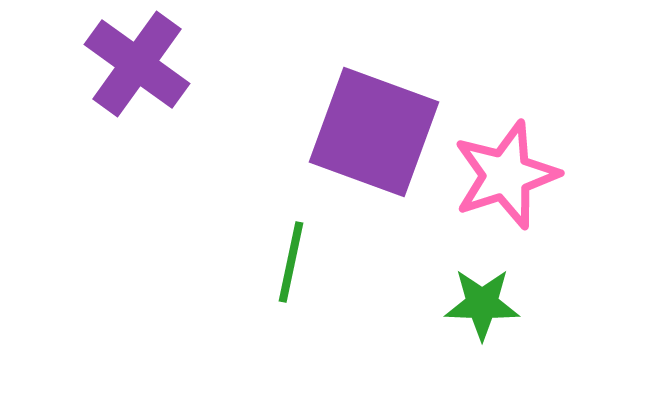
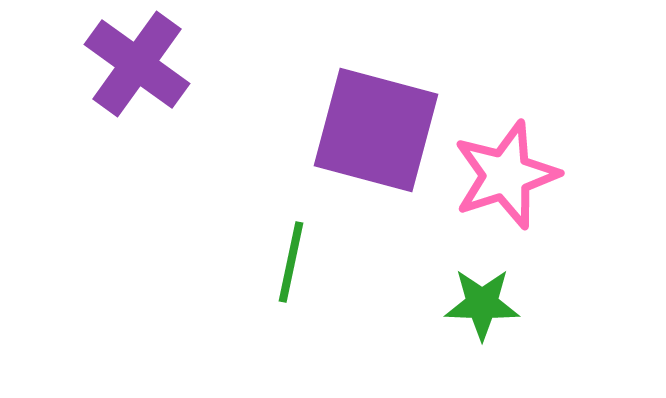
purple square: moved 2 px right, 2 px up; rotated 5 degrees counterclockwise
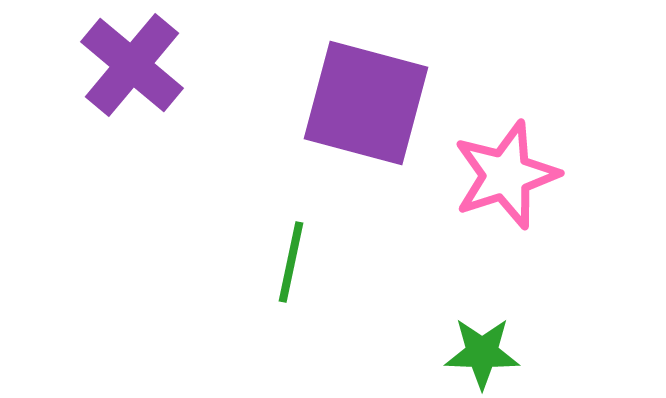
purple cross: moved 5 px left, 1 px down; rotated 4 degrees clockwise
purple square: moved 10 px left, 27 px up
green star: moved 49 px down
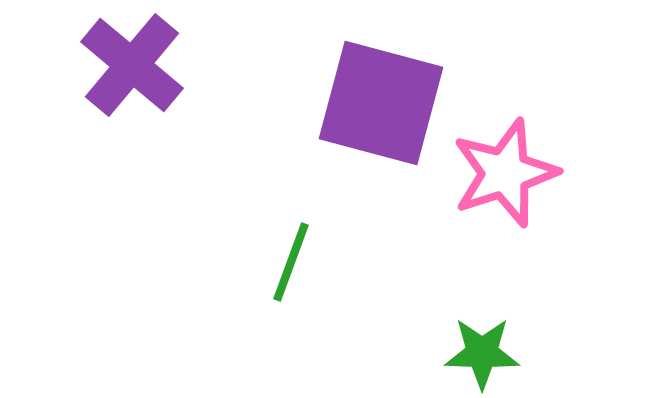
purple square: moved 15 px right
pink star: moved 1 px left, 2 px up
green line: rotated 8 degrees clockwise
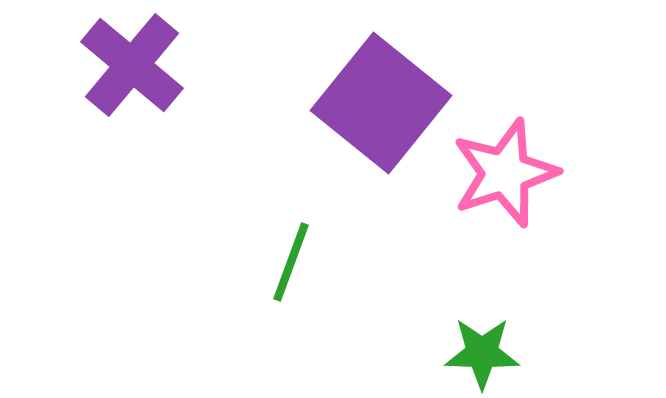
purple square: rotated 24 degrees clockwise
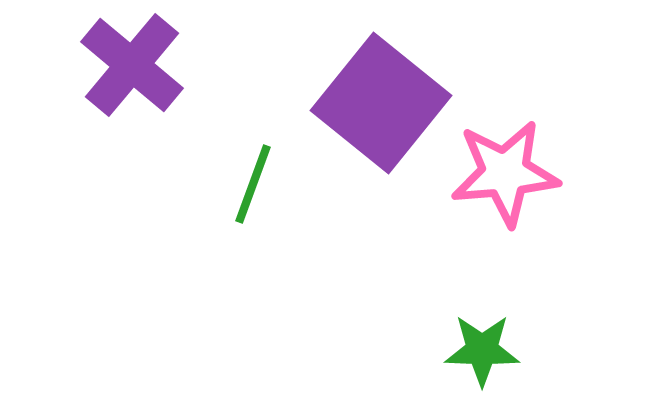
pink star: rotated 13 degrees clockwise
green line: moved 38 px left, 78 px up
green star: moved 3 px up
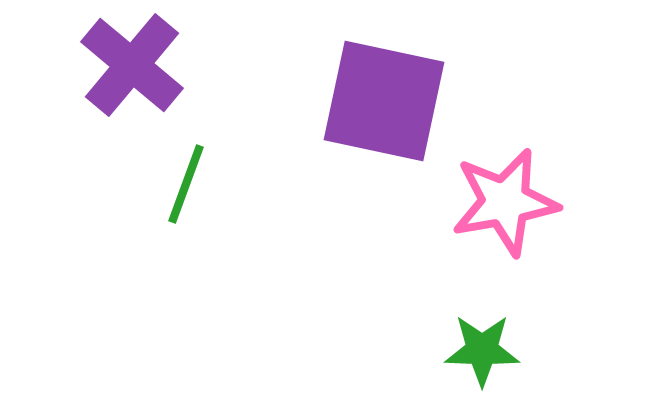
purple square: moved 3 px right, 2 px up; rotated 27 degrees counterclockwise
pink star: moved 29 px down; rotated 5 degrees counterclockwise
green line: moved 67 px left
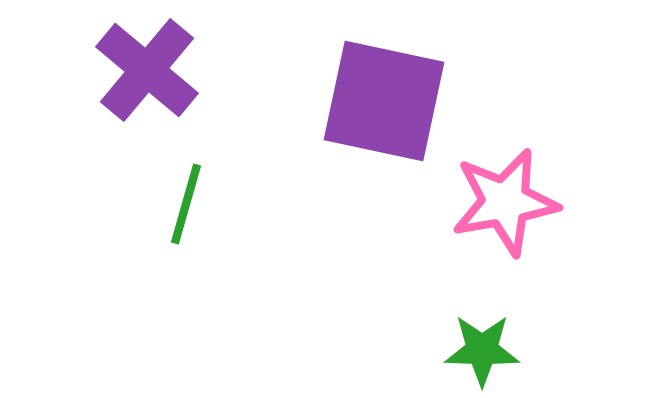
purple cross: moved 15 px right, 5 px down
green line: moved 20 px down; rotated 4 degrees counterclockwise
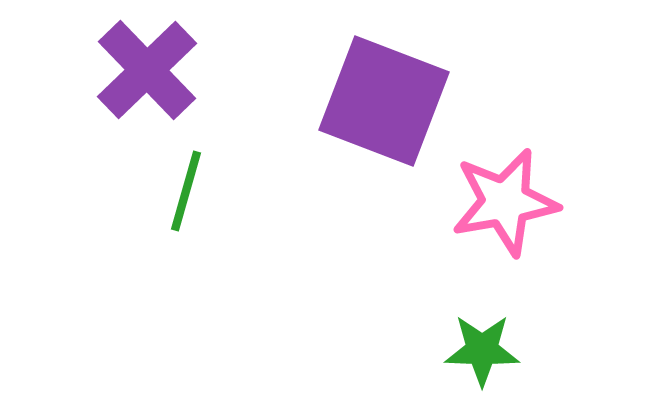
purple cross: rotated 6 degrees clockwise
purple square: rotated 9 degrees clockwise
green line: moved 13 px up
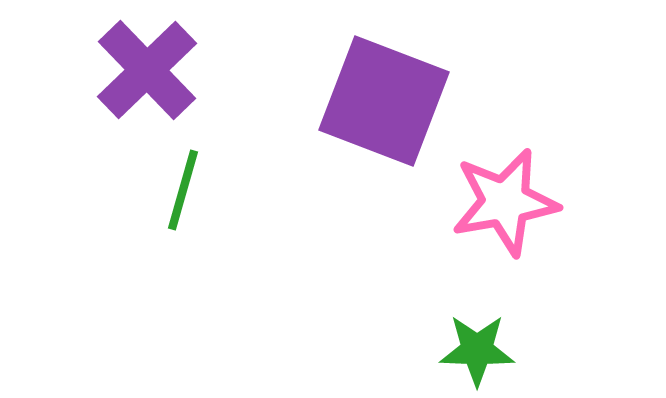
green line: moved 3 px left, 1 px up
green star: moved 5 px left
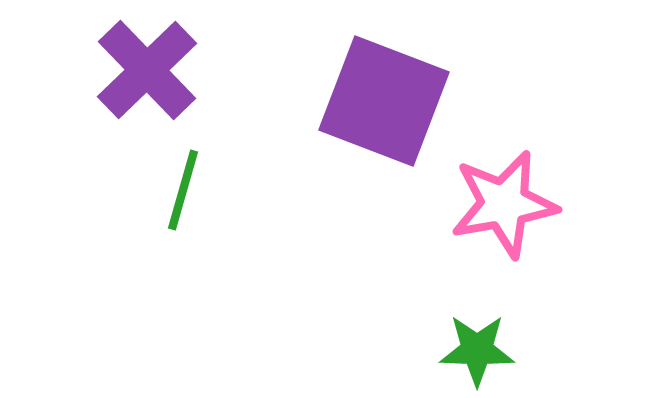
pink star: moved 1 px left, 2 px down
